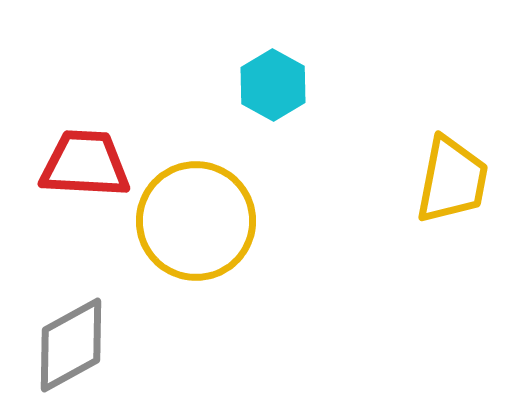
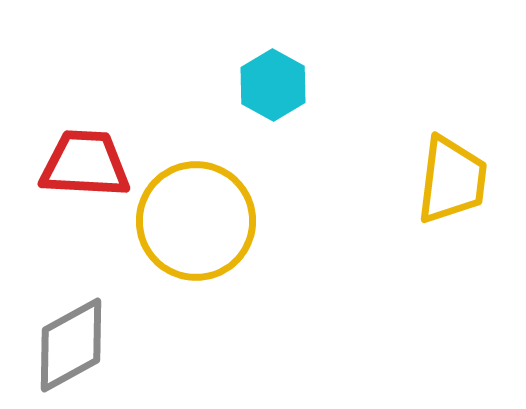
yellow trapezoid: rotated 4 degrees counterclockwise
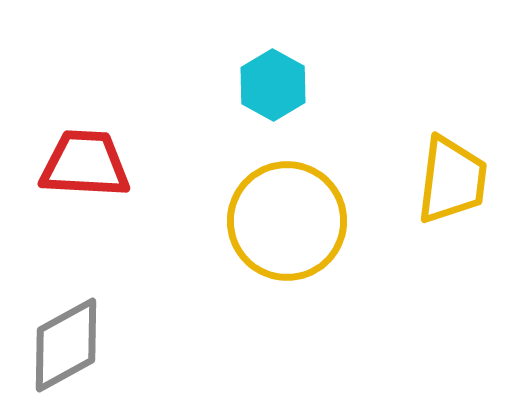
yellow circle: moved 91 px right
gray diamond: moved 5 px left
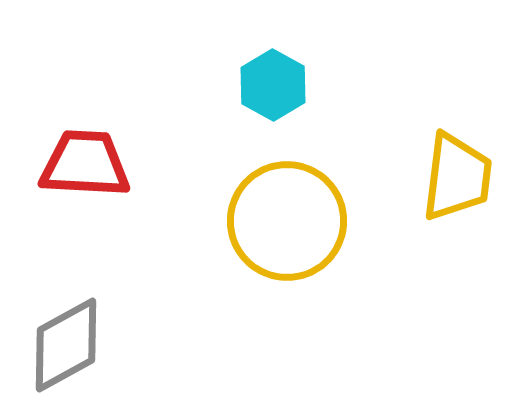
yellow trapezoid: moved 5 px right, 3 px up
